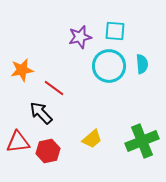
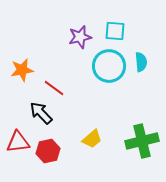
cyan semicircle: moved 1 px left, 2 px up
green cross: rotated 8 degrees clockwise
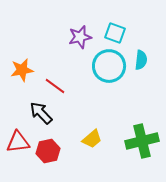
cyan square: moved 2 px down; rotated 15 degrees clockwise
cyan semicircle: moved 2 px up; rotated 12 degrees clockwise
red line: moved 1 px right, 2 px up
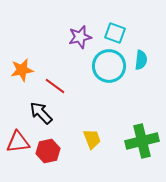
yellow trapezoid: rotated 70 degrees counterclockwise
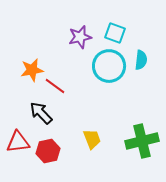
orange star: moved 10 px right
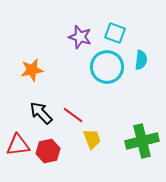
purple star: rotated 30 degrees clockwise
cyan circle: moved 2 px left, 1 px down
red line: moved 18 px right, 29 px down
red triangle: moved 3 px down
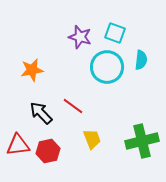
red line: moved 9 px up
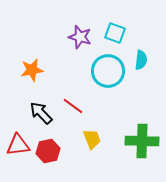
cyan circle: moved 1 px right, 4 px down
green cross: rotated 16 degrees clockwise
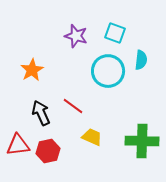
purple star: moved 4 px left, 1 px up
orange star: rotated 20 degrees counterclockwise
black arrow: rotated 20 degrees clockwise
yellow trapezoid: moved 2 px up; rotated 45 degrees counterclockwise
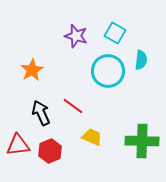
cyan square: rotated 10 degrees clockwise
red hexagon: moved 2 px right; rotated 10 degrees counterclockwise
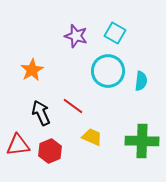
cyan semicircle: moved 21 px down
